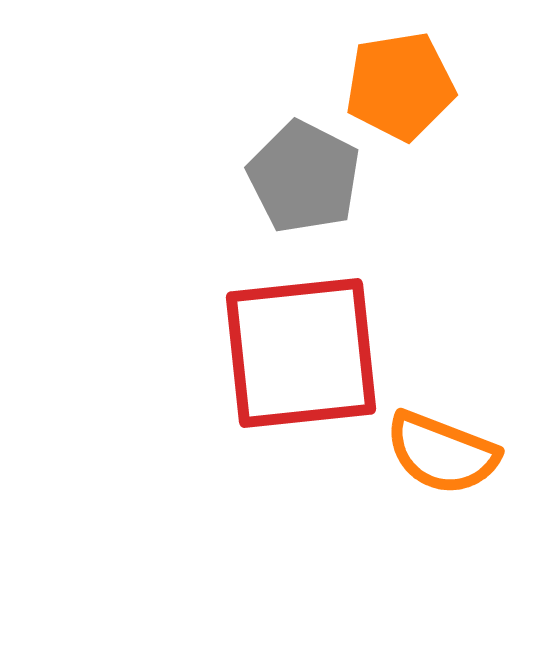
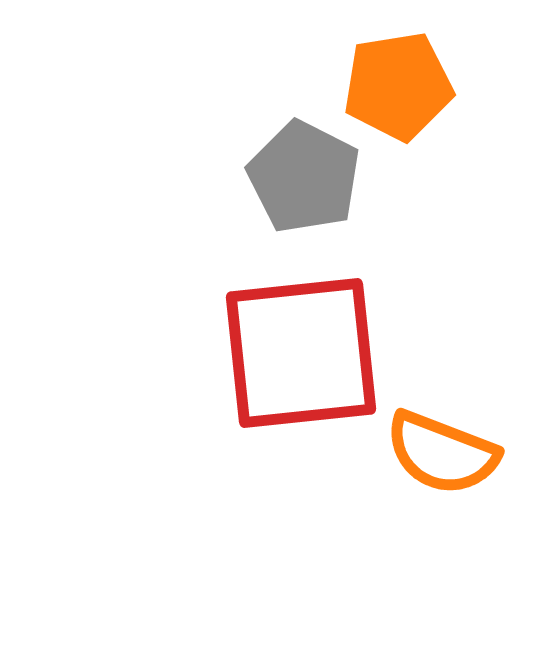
orange pentagon: moved 2 px left
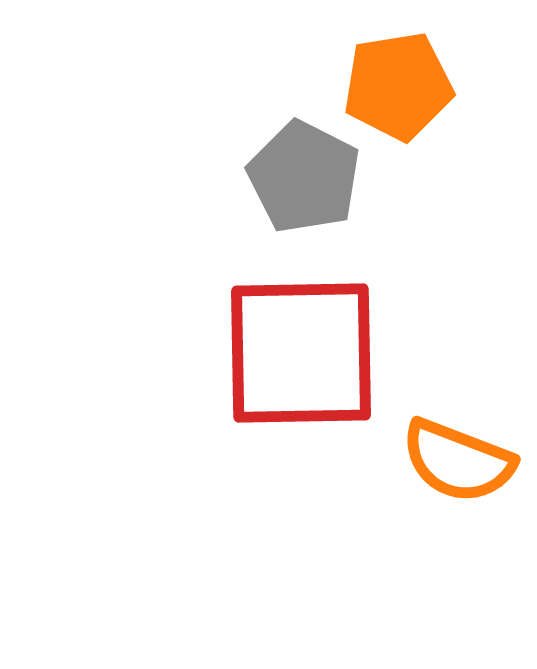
red square: rotated 5 degrees clockwise
orange semicircle: moved 16 px right, 8 px down
